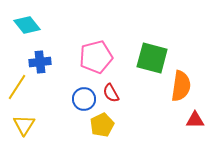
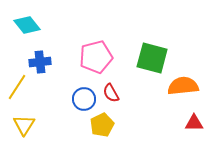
orange semicircle: moved 2 px right; rotated 104 degrees counterclockwise
red triangle: moved 1 px left, 3 px down
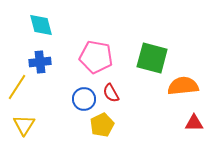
cyan diamond: moved 14 px right; rotated 24 degrees clockwise
pink pentagon: rotated 24 degrees clockwise
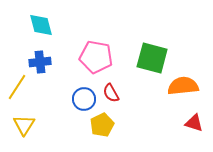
red triangle: rotated 18 degrees clockwise
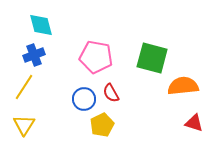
blue cross: moved 6 px left, 7 px up; rotated 15 degrees counterclockwise
yellow line: moved 7 px right
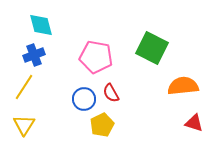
green square: moved 10 px up; rotated 12 degrees clockwise
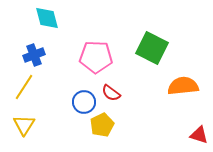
cyan diamond: moved 6 px right, 7 px up
pink pentagon: rotated 8 degrees counterclockwise
red semicircle: rotated 24 degrees counterclockwise
blue circle: moved 3 px down
red triangle: moved 5 px right, 12 px down
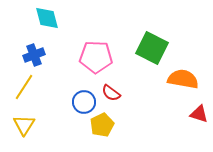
orange semicircle: moved 7 px up; rotated 16 degrees clockwise
red triangle: moved 21 px up
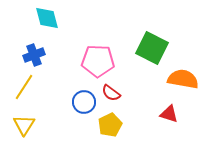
pink pentagon: moved 2 px right, 4 px down
red triangle: moved 30 px left
yellow pentagon: moved 8 px right
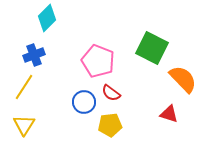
cyan diamond: rotated 60 degrees clockwise
pink pentagon: rotated 20 degrees clockwise
orange semicircle: rotated 36 degrees clockwise
yellow pentagon: rotated 20 degrees clockwise
